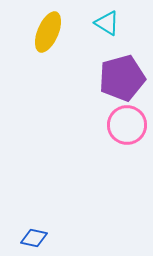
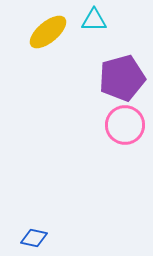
cyan triangle: moved 13 px left, 3 px up; rotated 32 degrees counterclockwise
yellow ellipse: rotated 27 degrees clockwise
pink circle: moved 2 px left
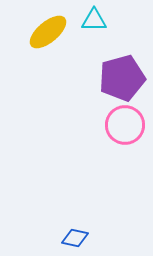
blue diamond: moved 41 px right
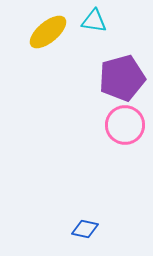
cyan triangle: moved 1 px down; rotated 8 degrees clockwise
blue diamond: moved 10 px right, 9 px up
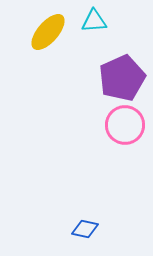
cyan triangle: rotated 12 degrees counterclockwise
yellow ellipse: rotated 9 degrees counterclockwise
purple pentagon: rotated 9 degrees counterclockwise
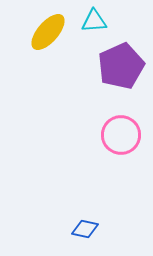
purple pentagon: moved 1 px left, 12 px up
pink circle: moved 4 px left, 10 px down
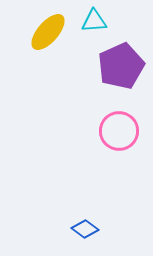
pink circle: moved 2 px left, 4 px up
blue diamond: rotated 24 degrees clockwise
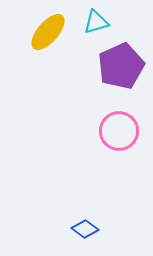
cyan triangle: moved 2 px right, 1 px down; rotated 12 degrees counterclockwise
